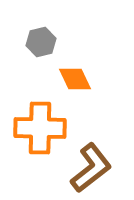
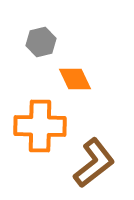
orange cross: moved 2 px up
brown L-shape: moved 3 px right, 5 px up
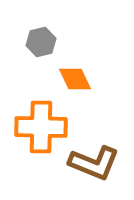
orange cross: moved 1 px right, 1 px down
brown L-shape: rotated 60 degrees clockwise
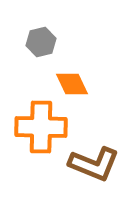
orange diamond: moved 3 px left, 5 px down
brown L-shape: moved 1 px down
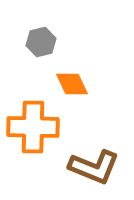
orange cross: moved 8 px left
brown L-shape: moved 3 px down
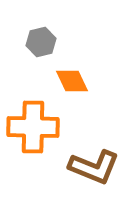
orange diamond: moved 3 px up
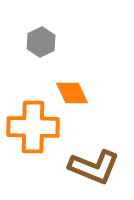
gray hexagon: rotated 12 degrees counterclockwise
orange diamond: moved 12 px down
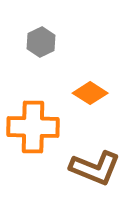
orange diamond: moved 18 px right; rotated 32 degrees counterclockwise
brown L-shape: moved 1 px right, 1 px down
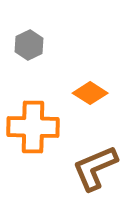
gray hexagon: moved 12 px left, 3 px down
brown L-shape: rotated 135 degrees clockwise
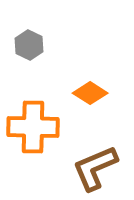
gray hexagon: rotated 8 degrees counterclockwise
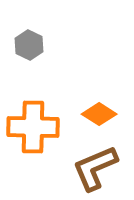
orange diamond: moved 9 px right, 21 px down
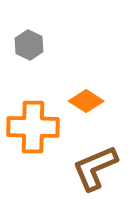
orange diamond: moved 13 px left, 13 px up
